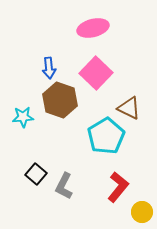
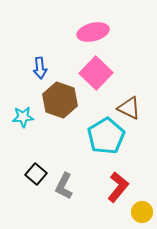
pink ellipse: moved 4 px down
blue arrow: moved 9 px left
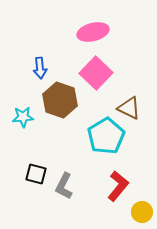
black square: rotated 25 degrees counterclockwise
red L-shape: moved 1 px up
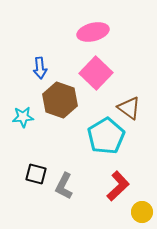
brown triangle: rotated 10 degrees clockwise
red L-shape: rotated 8 degrees clockwise
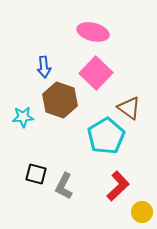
pink ellipse: rotated 28 degrees clockwise
blue arrow: moved 4 px right, 1 px up
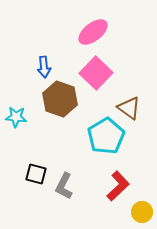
pink ellipse: rotated 52 degrees counterclockwise
brown hexagon: moved 1 px up
cyan star: moved 7 px left; rotated 10 degrees clockwise
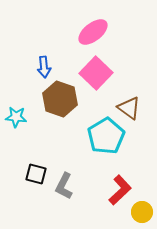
red L-shape: moved 2 px right, 4 px down
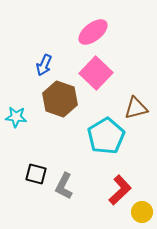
blue arrow: moved 2 px up; rotated 30 degrees clockwise
brown triangle: moved 7 px right; rotated 50 degrees counterclockwise
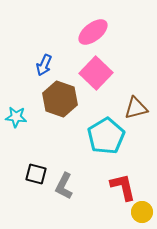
red L-shape: moved 3 px right, 3 px up; rotated 60 degrees counterclockwise
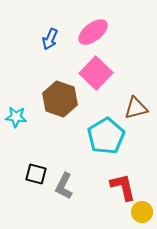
blue arrow: moved 6 px right, 26 px up
